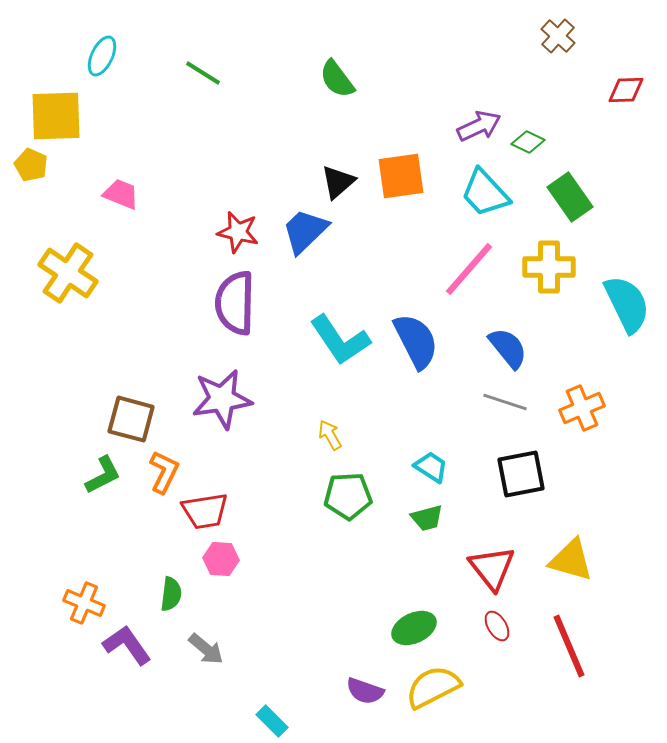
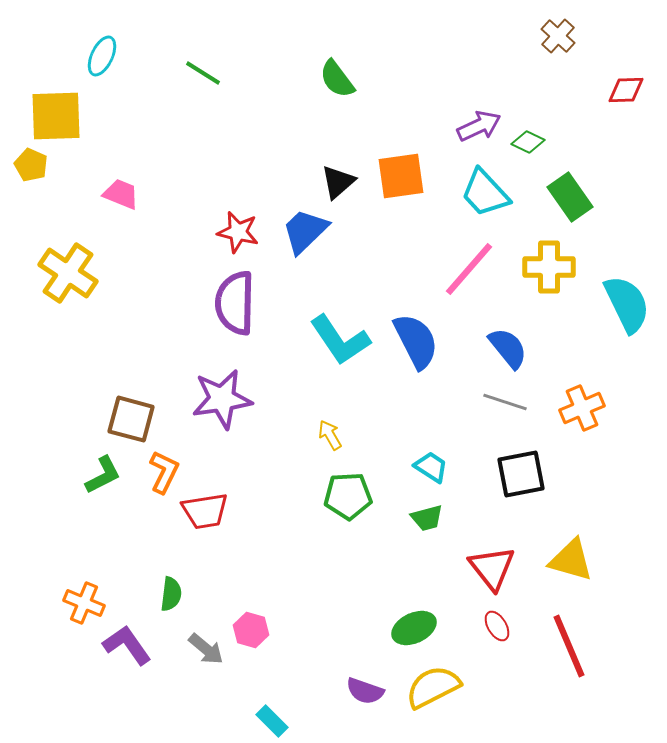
pink hexagon at (221, 559): moved 30 px right, 71 px down; rotated 12 degrees clockwise
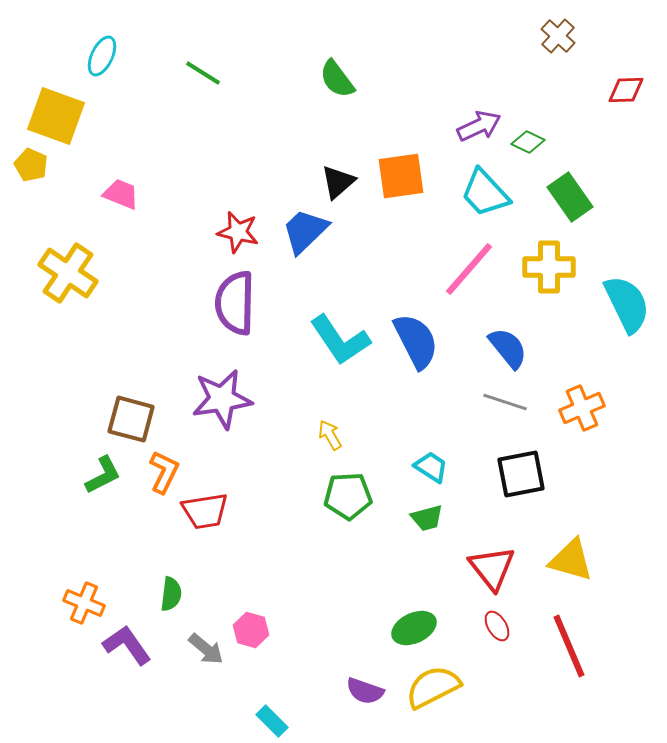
yellow square at (56, 116): rotated 22 degrees clockwise
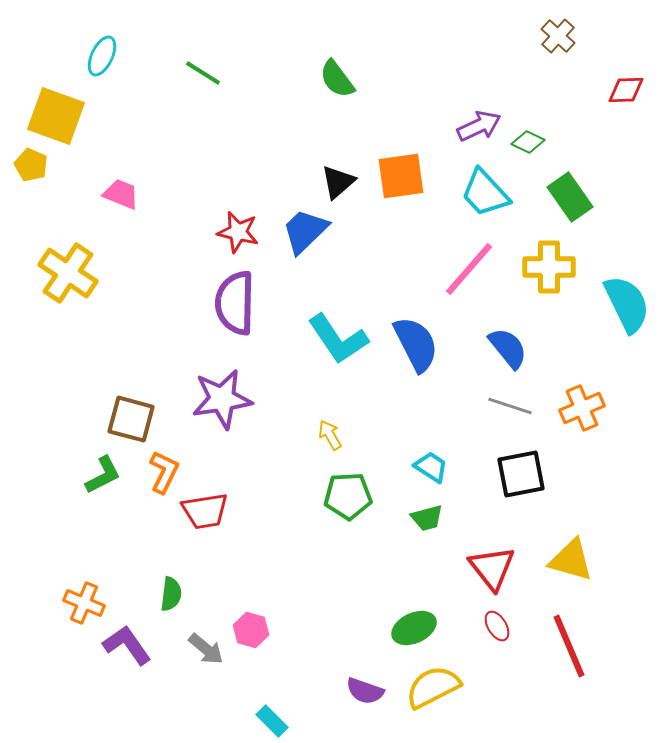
cyan L-shape at (340, 340): moved 2 px left, 1 px up
blue semicircle at (416, 341): moved 3 px down
gray line at (505, 402): moved 5 px right, 4 px down
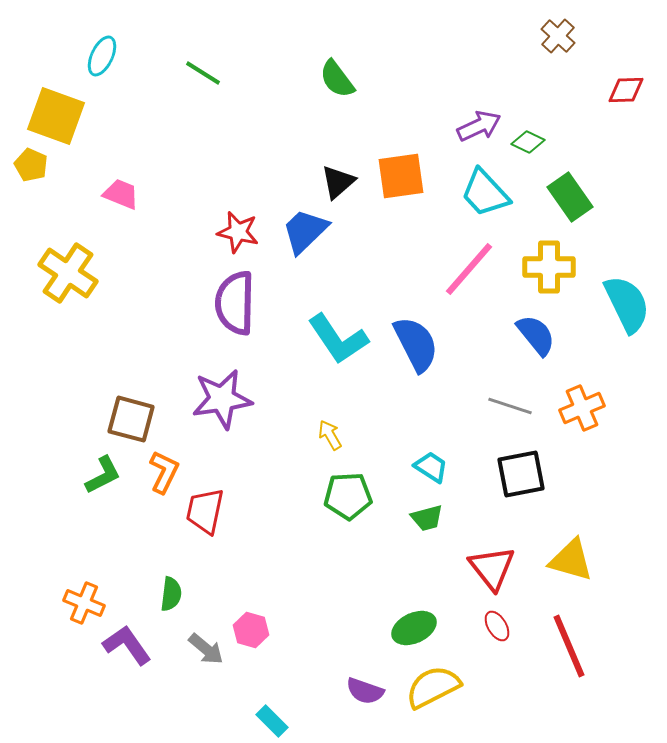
blue semicircle at (508, 348): moved 28 px right, 13 px up
red trapezoid at (205, 511): rotated 111 degrees clockwise
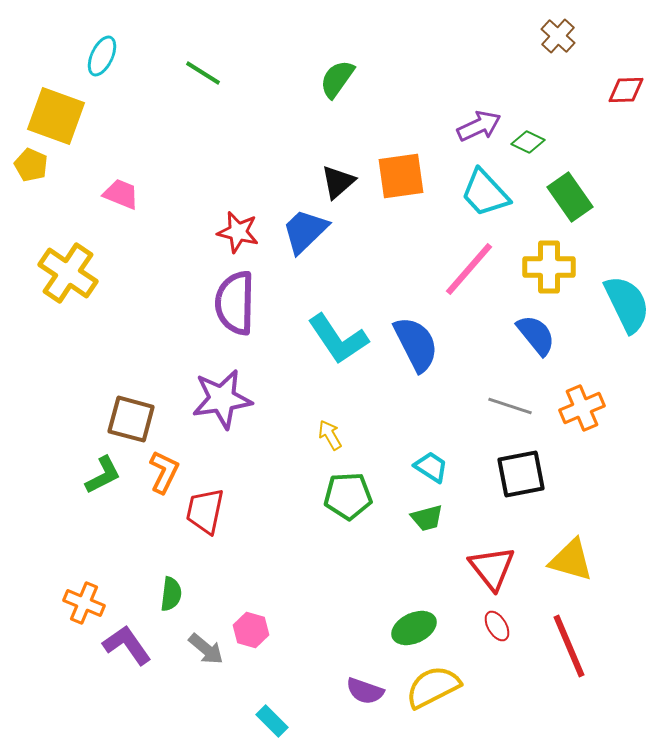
green semicircle at (337, 79): rotated 72 degrees clockwise
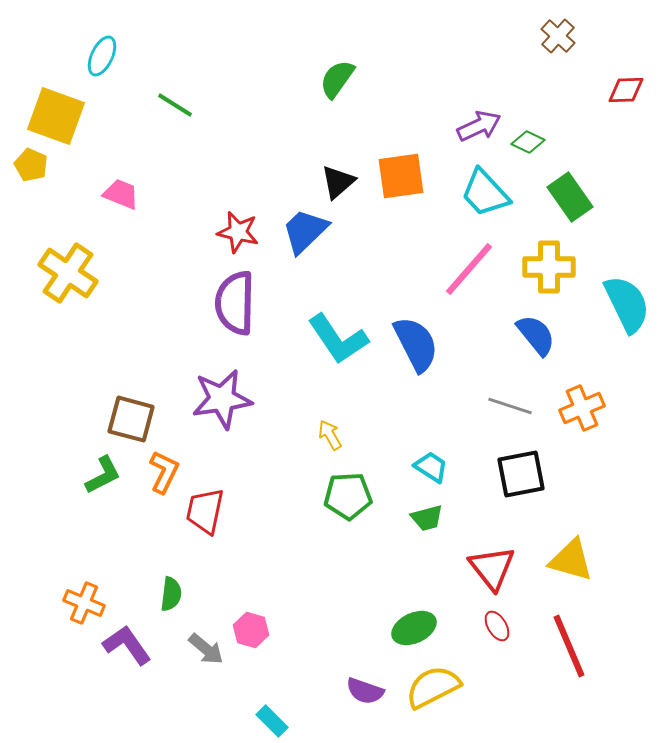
green line at (203, 73): moved 28 px left, 32 px down
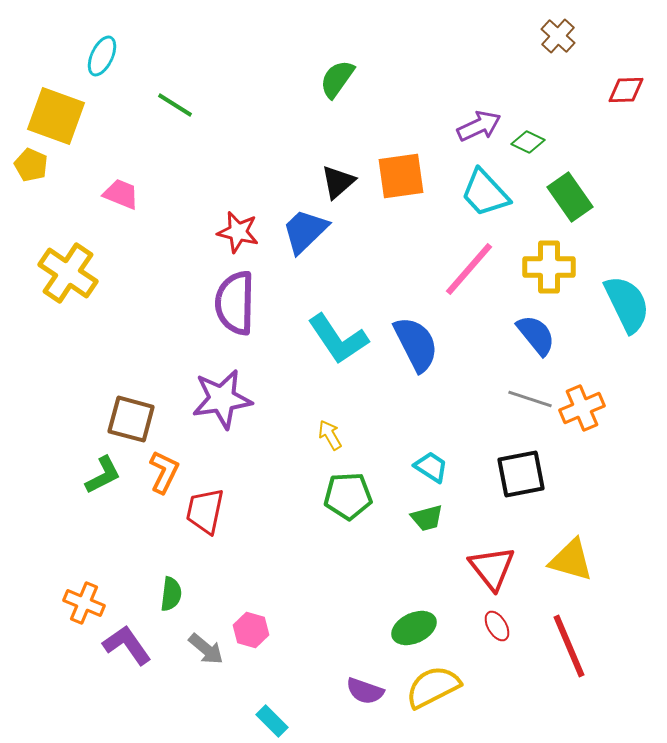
gray line at (510, 406): moved 20 px right, 7 px up
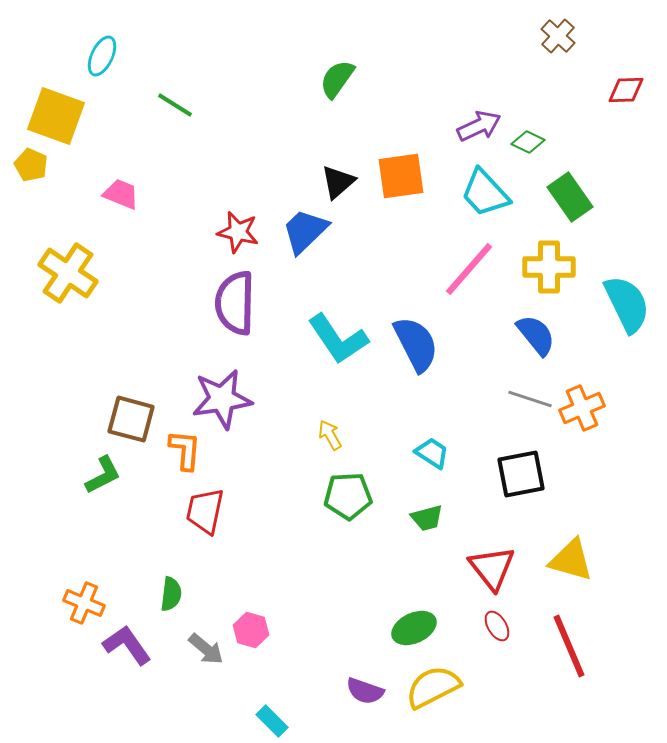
cyan trapezoid at (431, 467): moved 1 px right, 14 px up
orange L-shape at (164, 472): moved 21 px right, 22 px up; rotated 21 degrees counterclockwise
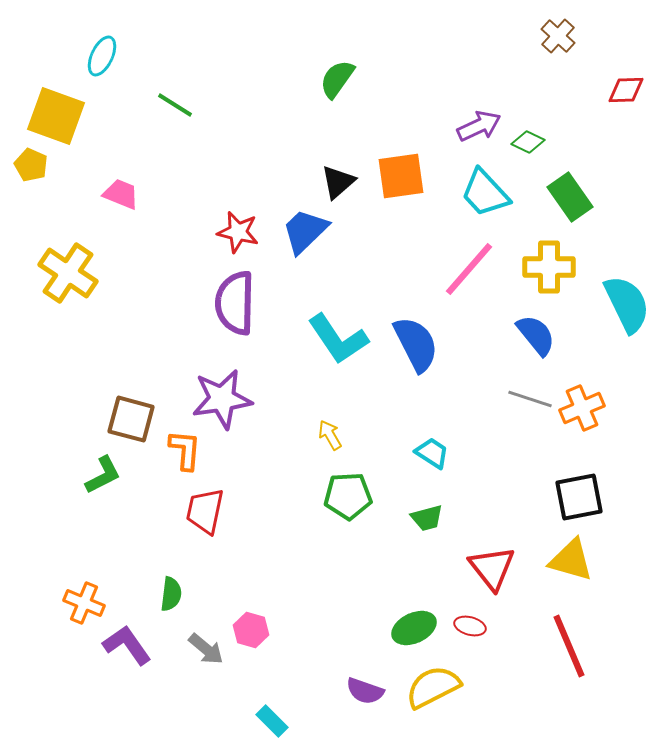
black square at (521, 474): moved 58 px right, 23 px down
red ellipse at (497, 626): moved 27 px left; rotated 44 degrees counterclockwise
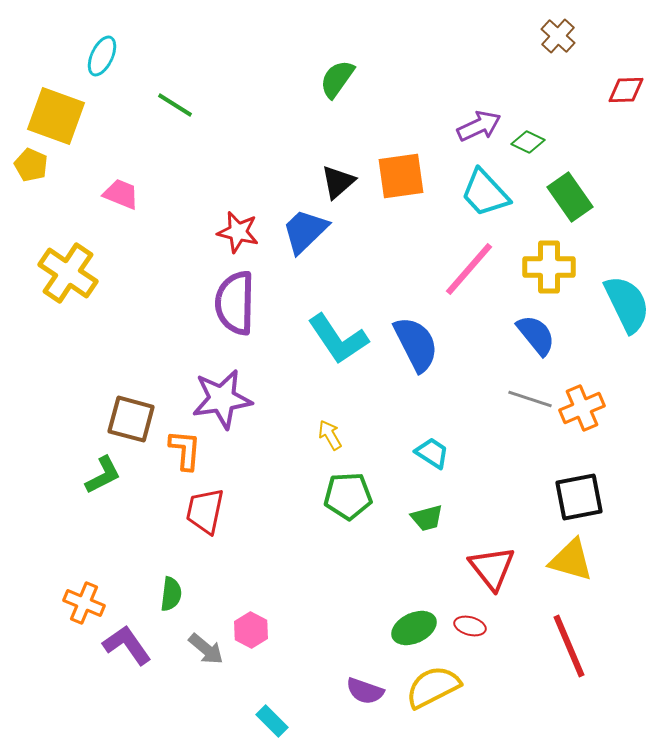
pink hexagon at (251, 630): rotated 12 degrees clockwise
